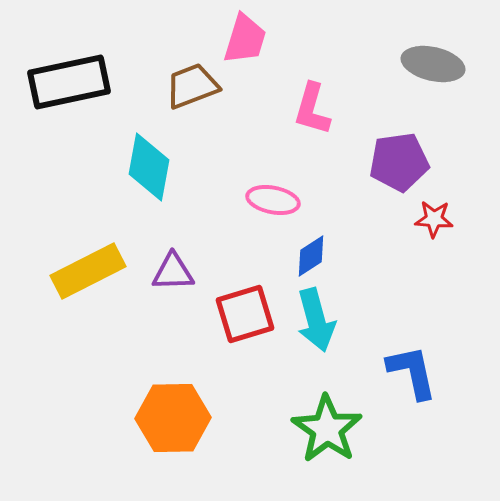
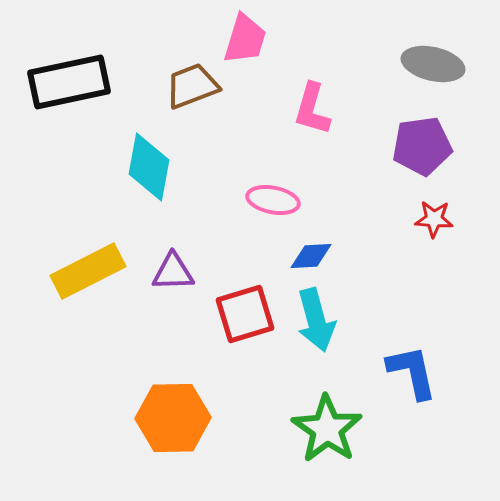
purple pentagon: moved 23 px right, 16 px up
blue diamond: rotated 30 degrees clockwise
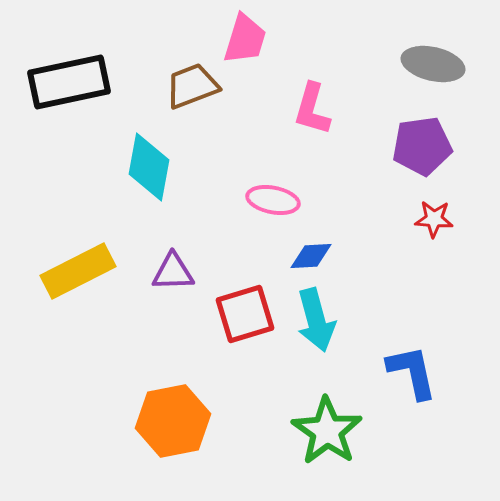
yellow rectangle: moved 10 px left
orange hexagon: moved 3 px down; rotated 10 degrees counterclockwise
green star: moved 2 px down
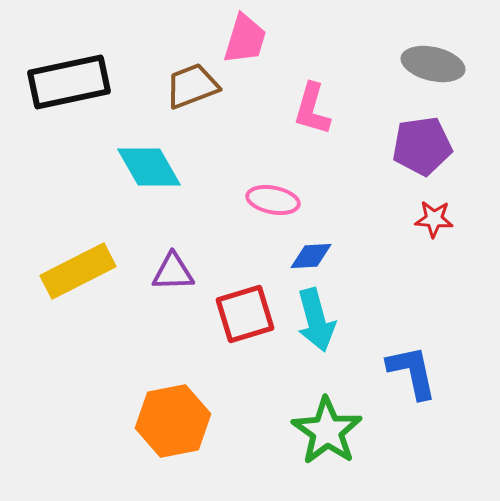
cyan diamond: rotated 40 degrees counterclockwise
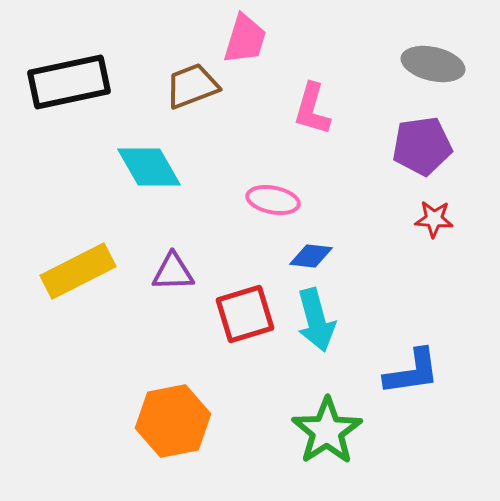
blue diamond: rotated 9 degrees clockwise
blue L-shape: rotated 94 degrees clockwise
green star: rotated 4 degrees clockwise
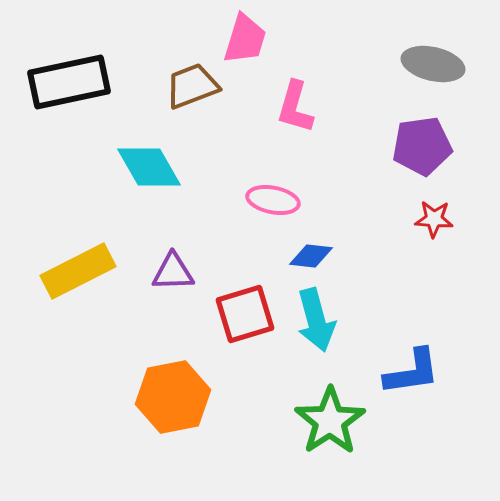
pink L-shape: moved 17 px left, 2 px up
orange hexagon: moved 24 px up
green star: moved 3 px right, 10 px up
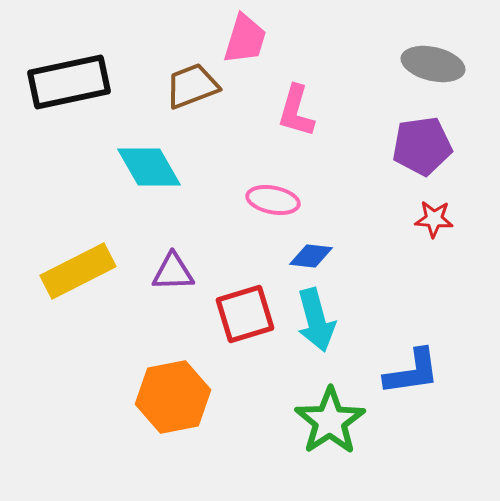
pink L-shape: moved 1 px right, 4 px down
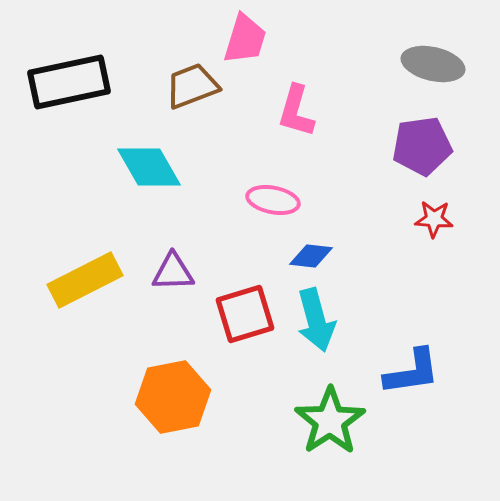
yellow rectangle: moved 7 px right, 9 px down
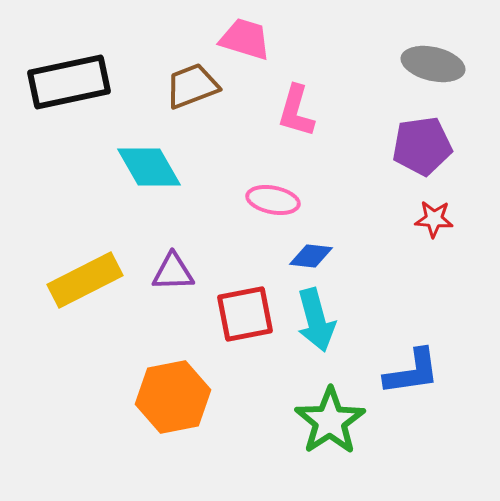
pink trapezoid: rotated 90 degrees counterclockwise
red square: rotated 6 degrees clockwise
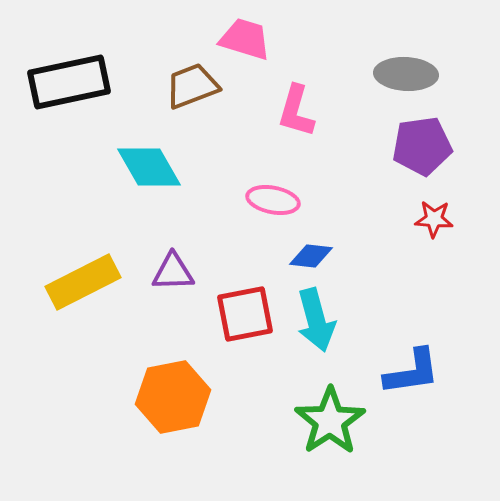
gray ellipse: moved 27 px left, 10 px down; rotated 10 degrees counterclockwise
yellow rectangle: moved 2 px left, 2 px down
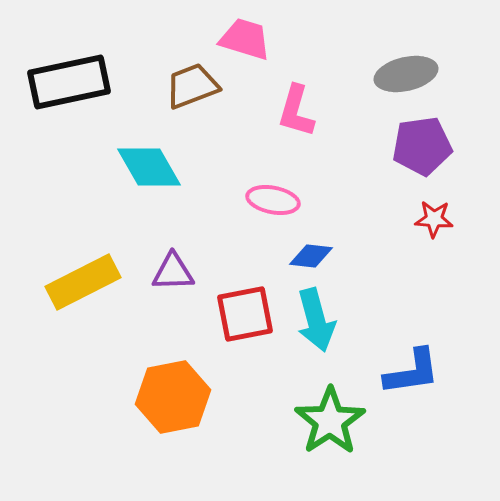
gray ellipse: rotated 16 degrees counterclockwise
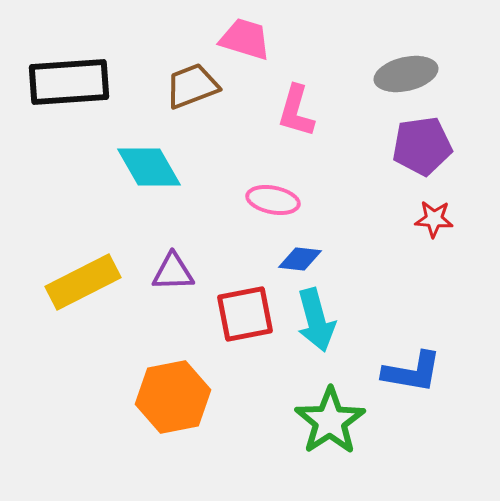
black rectangle: rotated 8 degrees clockwise
blue diamond: moved 11 px left, 3 px down
blue L-shape: rotated 18 degrees clockwise
